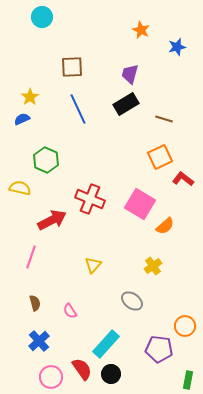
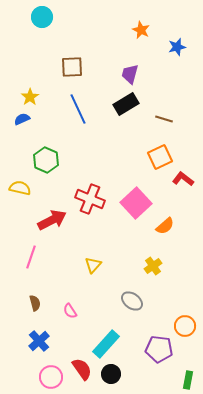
pink square: moved 4 px left, 1 px up; rotated 16 degrees clockwise
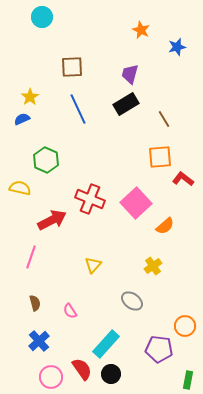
brown line: rotated 42 degrees clockwise
orange square: rotated 20 degrees clockwise
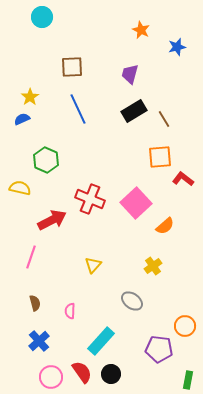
black rectangle: moved 8 px right, 7 px down
pink semicircle: rotated 35 degrees clockwise
cyan rectangle: moved 5 px left, 3 px up
red semicircle: moved 3 px down
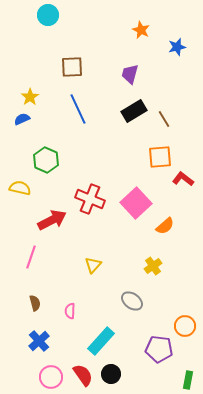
cyan circle: moved 6 px right, 2 px up
red semicircle: moved 1 px right, 3 px down
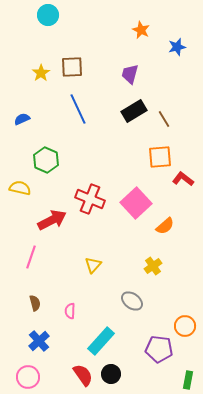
yellow star: moved 11 px right, 24 px up
pink circle: moved 23 px left
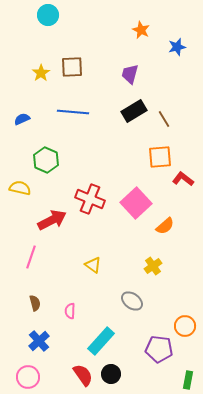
blue line: moved 5 px left, 3 px down; rotated 60 degrees counterclockwise
yellow triangle: rotated 36 degrees counterclockwise
